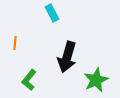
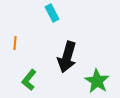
green star: moved 1 px right, 1 px down; rotated 15 degrees counterclockwise
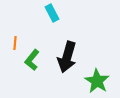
green L-shape: moved 3 px right, 20 px up
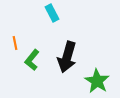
orange line: rotated 16 degrees counterclockwise
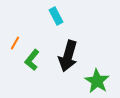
cyan rectangle: moved 4 px right, 3 px down
orange line: rotated 40 degrees clockwise
black arrow: moved 1 px right, 1 px up
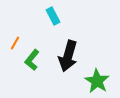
cyan rectangle: moved 3 px left
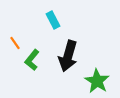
cyan rectangle: moved 4 px down
orange line: rotated 64 degrees counterclockwise
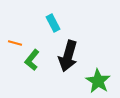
cyan rectangle: moved 3 px down
orange line: rotated 40 degrees counterclockwise
green star: moved 1 px right
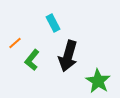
orange line: rotated 56 degrees counterclockwise
